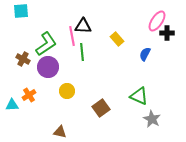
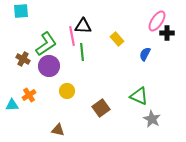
purple circle: moved 1 px right, 1 px up
brown triangle: moved 2 px left, 2 px up
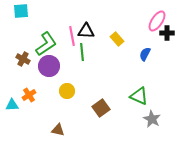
black triangle: moved 3 px right, 5 px down
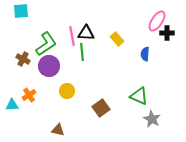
black triangle: moved 2 px down
blue semicircle: rotated 24 degrees counterclockwise
